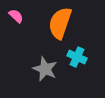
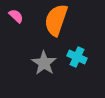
orange semicircle: moved 4 px left, 3 px up
gray star: moved 1 px left, 6 px up; rotated 10 degrees clockwise
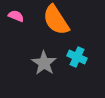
pink semicircle: rotated 21 degrees counterclockwise
orange semicircle: rotated 52 degrees counterclockwise
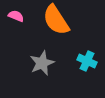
cyan cross: moved 10 px right, 4 px down
gray star: moved 2 px left; rotated 15 degrees clockwise
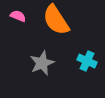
pink semicircle: moved 2 px right
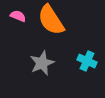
orange semicircle: moved 5 px left
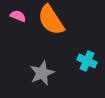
gray star: moved 10 px down
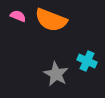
orange semicircle: rotated 36 degrees counterclockwise
gray star: moved 14 px right, 1 px down; rotated 20 degrees counterclockwise
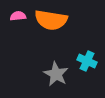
pink semicircle: rotated 28 degrees counterclockwise
orange semicircle: rotated 12 degrees counterclockwise
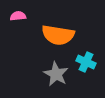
orange semicircle: moved 7 px right, 15 px down
cyan cross: moved 1 px left, 1 px down
